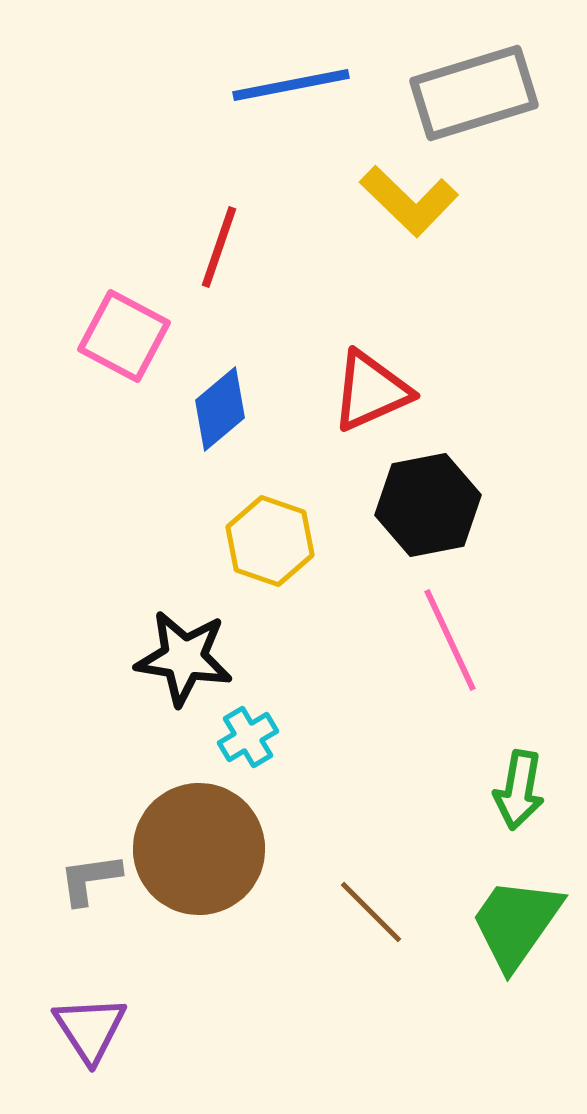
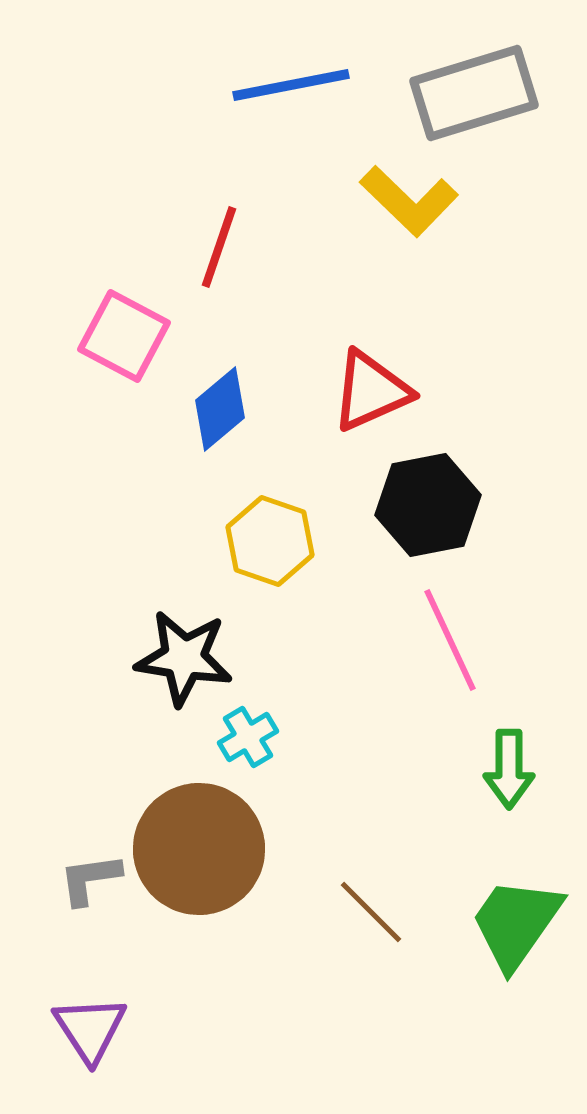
green arrow: moved 10 px left, 21 px up; rotated 10 degrees counterclockwise
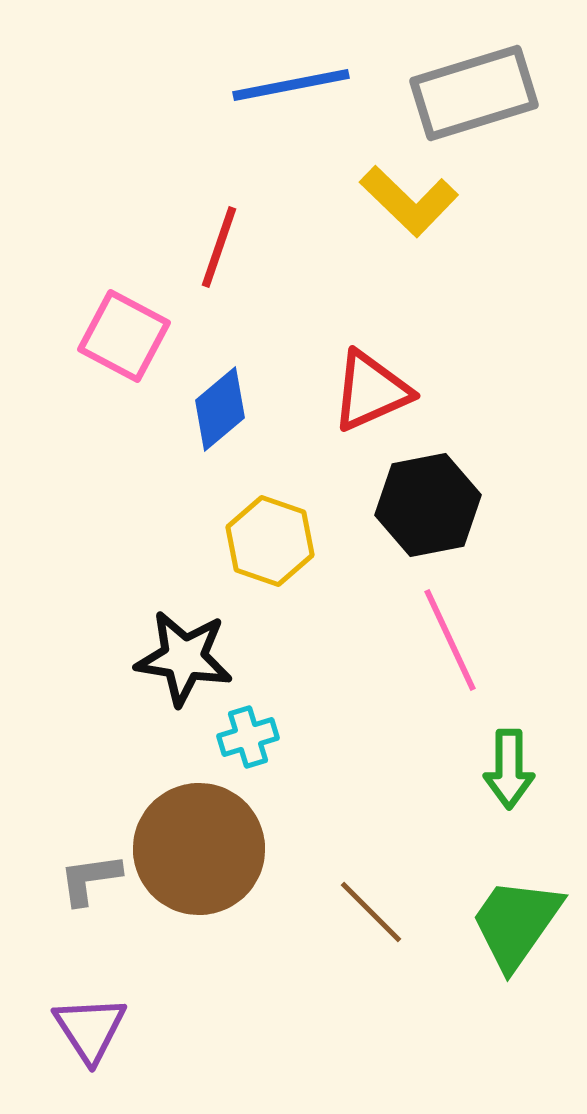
cyan cross: rotated 14 degrees clockwise
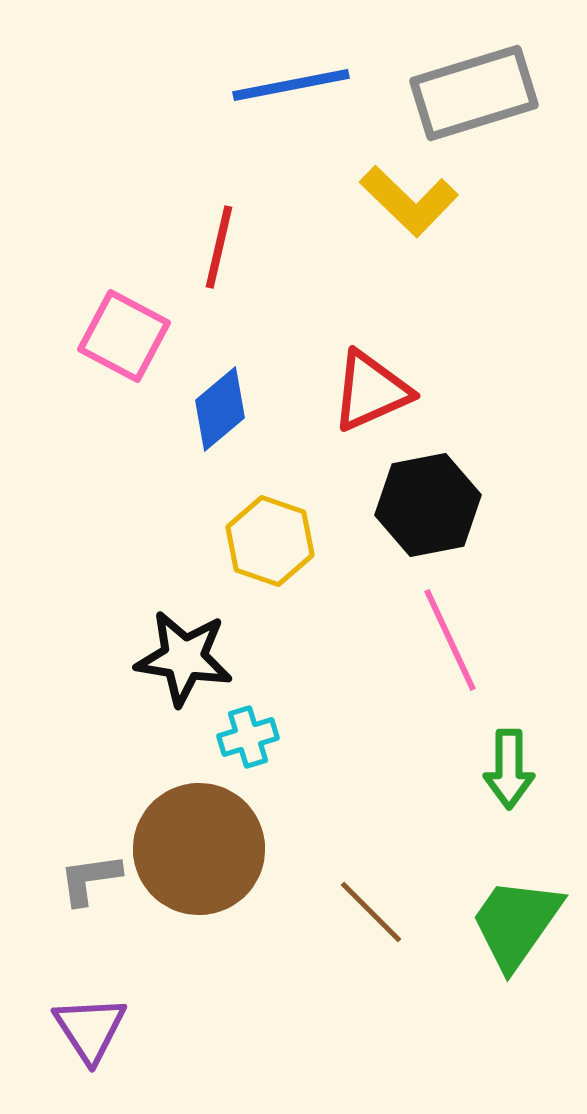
red line: rotated 6 degrees counterclockwise
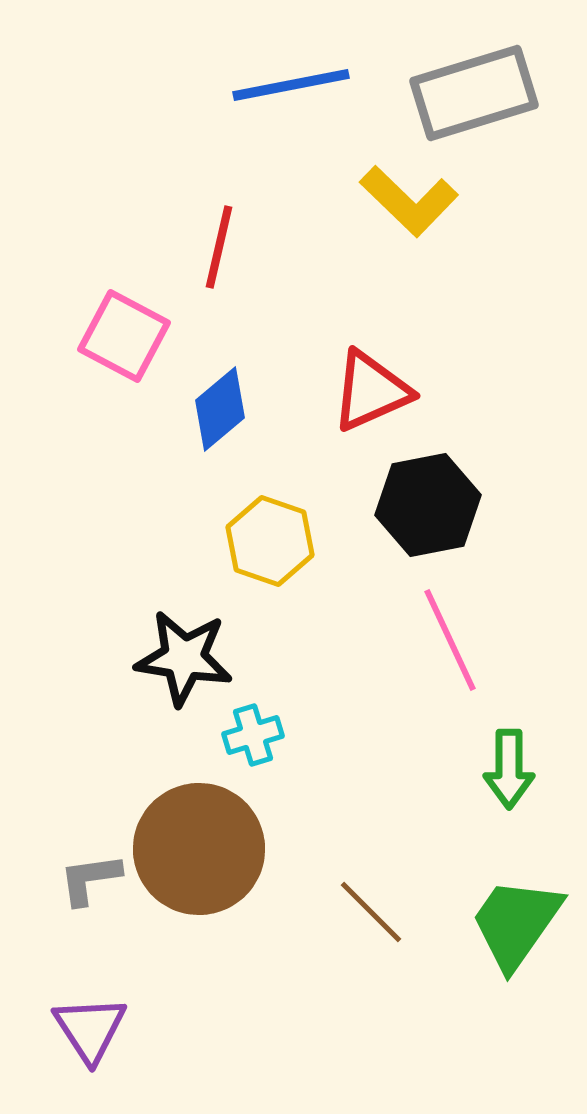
cyan cross: moved 5 px right, 2 px up
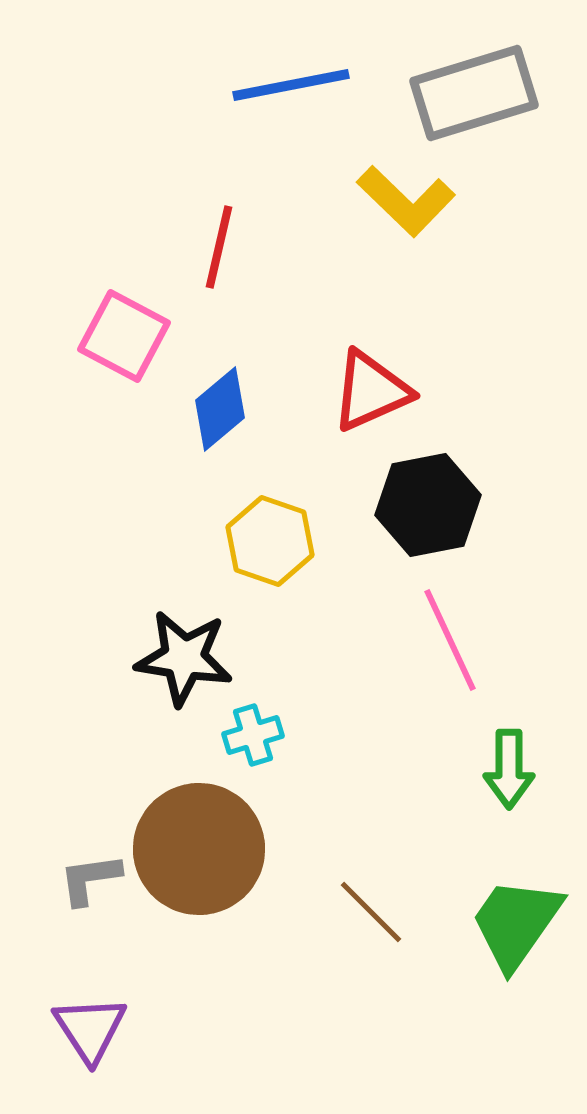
yellow L-shape: moved 3 px left
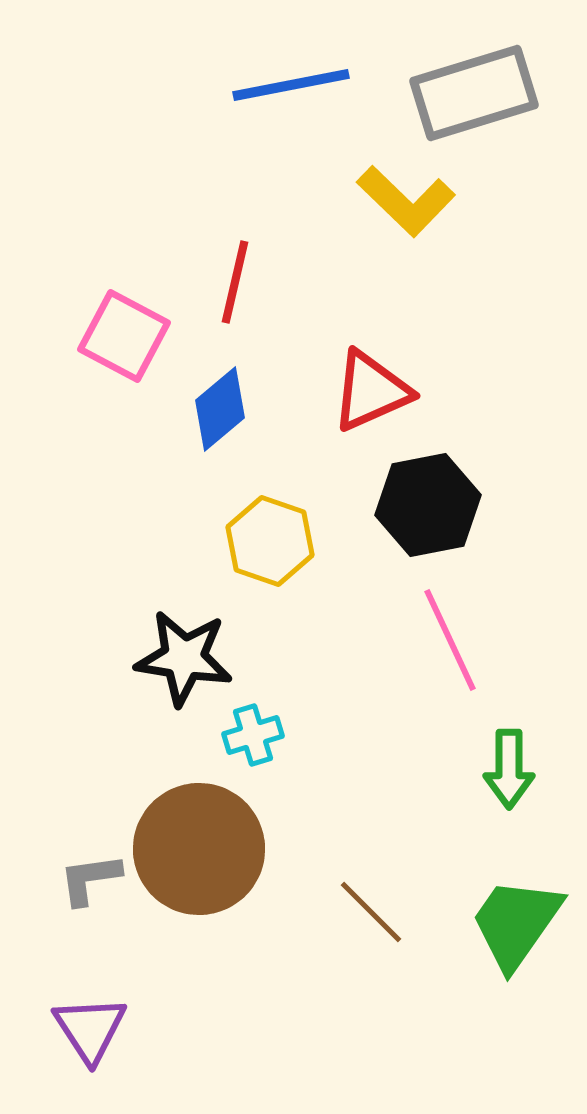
red line: moved 16 px right, 35 px down
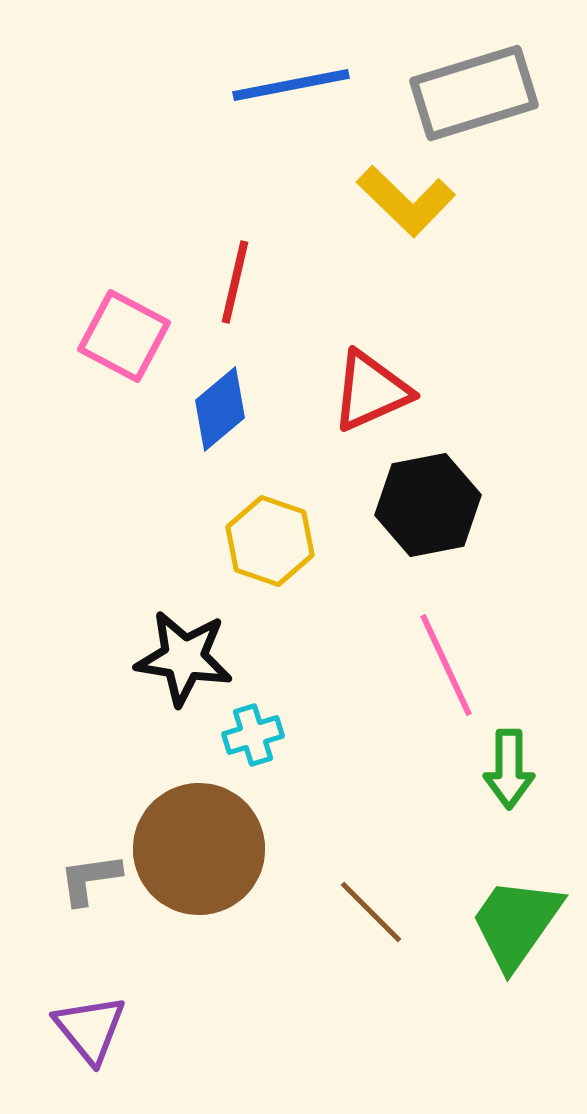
pink line: moved 4 px left, 25 px down
purple triangle: rotated 6 degrees counterclockwise
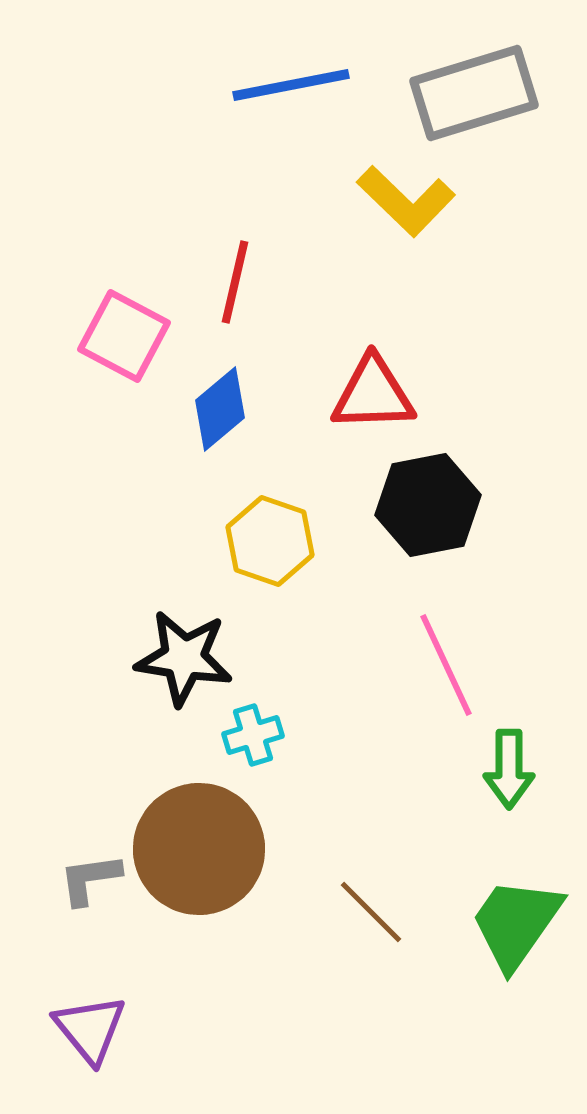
red triangle: moved 2 px right, 3 px down; rotated 22 degrees clockwise
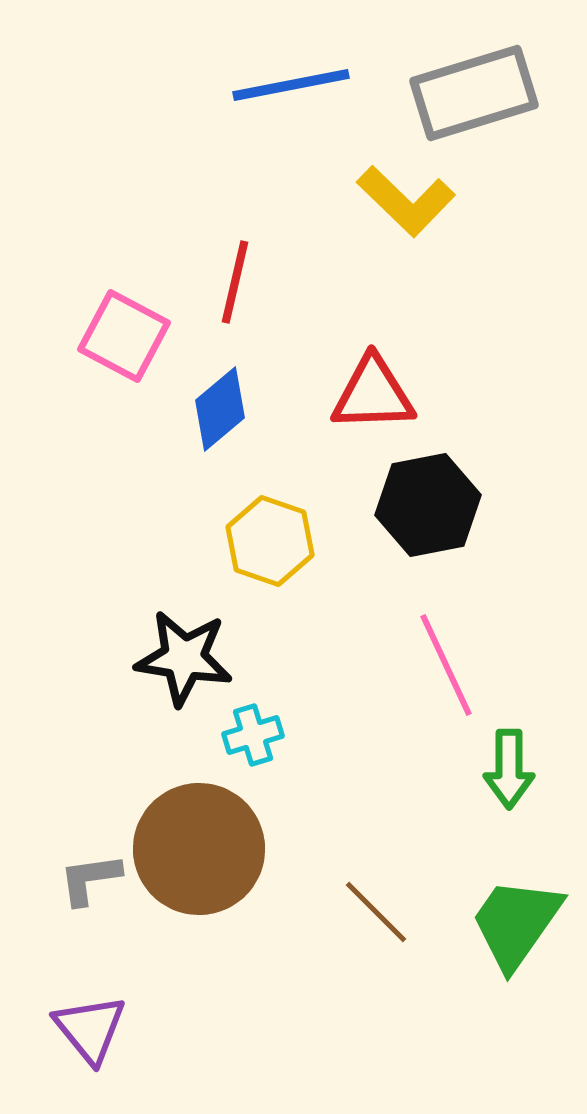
brown line: moved 5 px right
